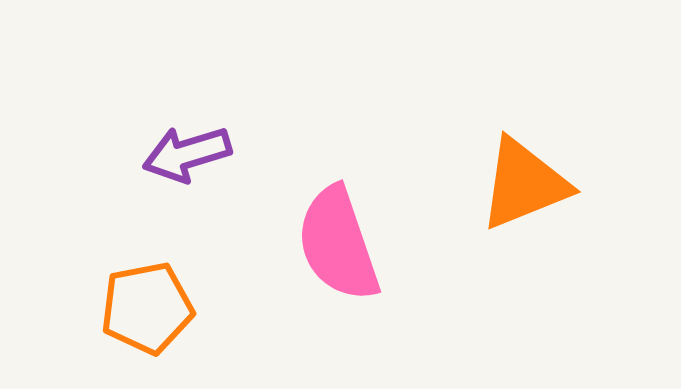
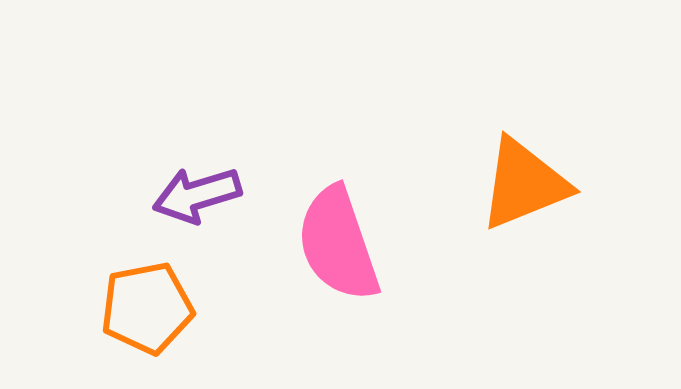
purple arrow: moved 10 px right, 41 px down
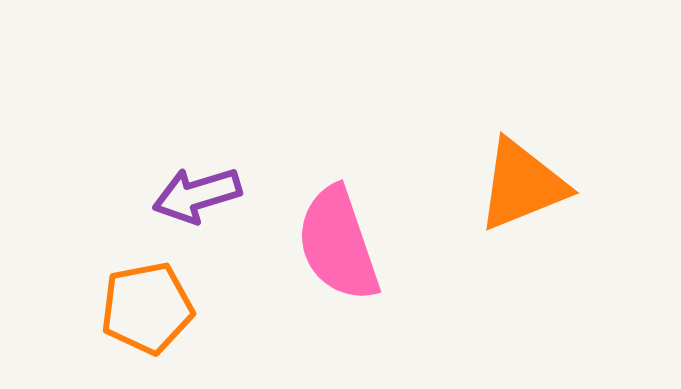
orange triangle: moved 2 px left, 1 px down
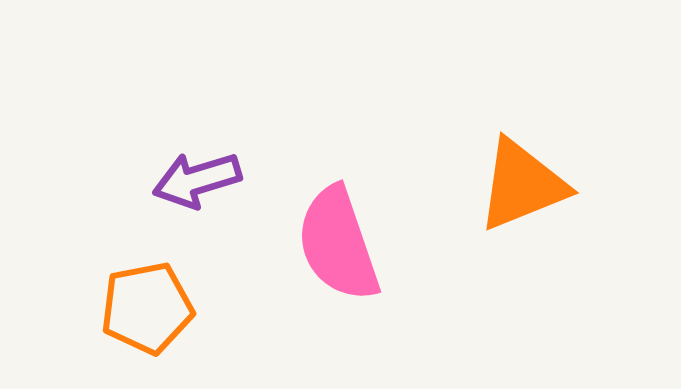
purple arrow: moved 15 px up
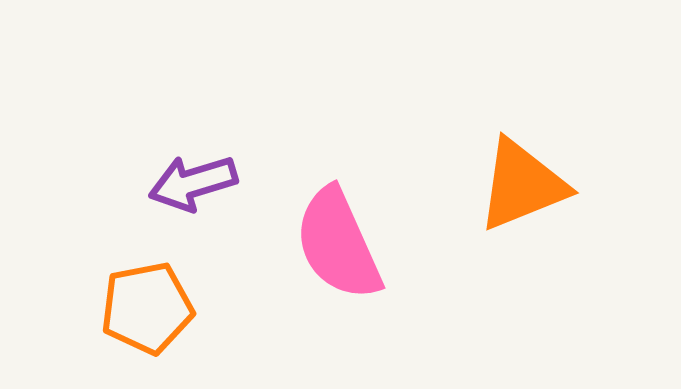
purple arrow: moved 4 px left, 3 px down
pink semicircle: rotated 5 degrees counterclockwise
